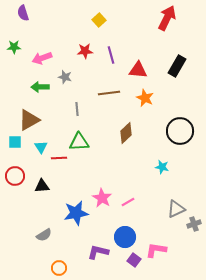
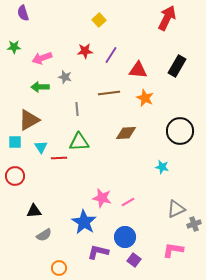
purple line: rotated 48 degrees clockwise
brown diamond: rotated 40 degrees clockwise
black triangle: moved 8 px left, 25 px down
pink star: rotated 18 degrees counterclockwise
blue star: moved 8 px right, 9 px down; rotated 30 degrees counterclockwise
pink L-shape: moved 17 px right
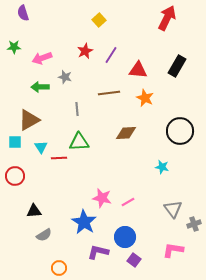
red star: rotated 21 degrees counterclockwise
gray triangle: moved 3 px left; rotated 42 degrees counterclockwise
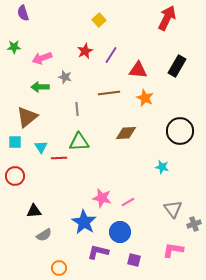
brown triangle: moved 2 px left, 3 px up; rotated 10 degrees counterclockwise
blue circle: moved 5 px left, 5 px up
purple square: rotated 24 degrees counterclockwise
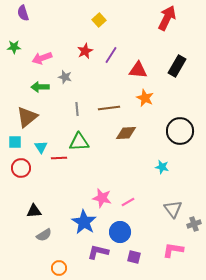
brown line: moved 15 px down
red circle: moved 6 px right, 8 px up
purple square: moved 3 px up
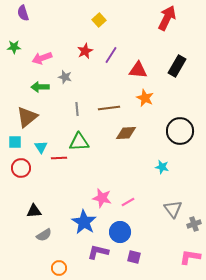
pink L-shape: moved 17 px right, 7 px down
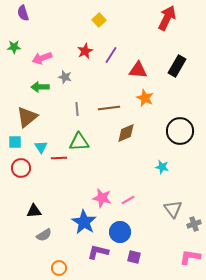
brown diamond: rotated 20 degrees counterclockwise
pink line: moved 2 px up
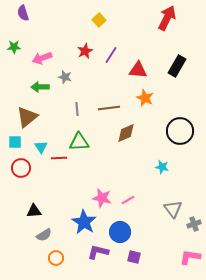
orange circle: moved 3 px left, 10 px up
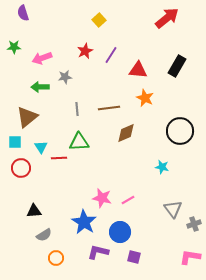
red arrow: rotated 25 degrees clockwise
gray star: rotated 24 degrees counterclockwise
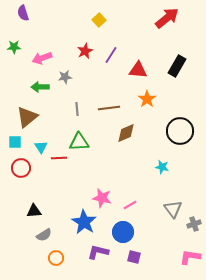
orange star: moved 2 px right, 1 px down; rotated 12 degrees clockwise
pink line: moved 2 px right, 5 px down
blue circle: moved 3 px right
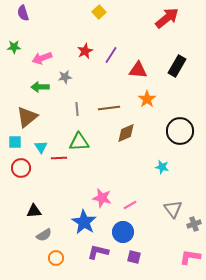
yellow square: moved 8 px up
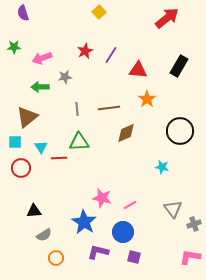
black rectangle: moved 2 px right
